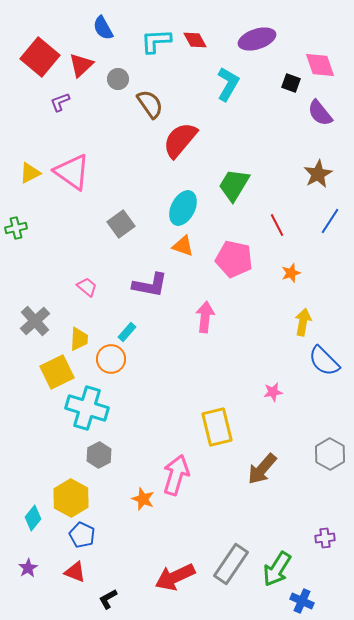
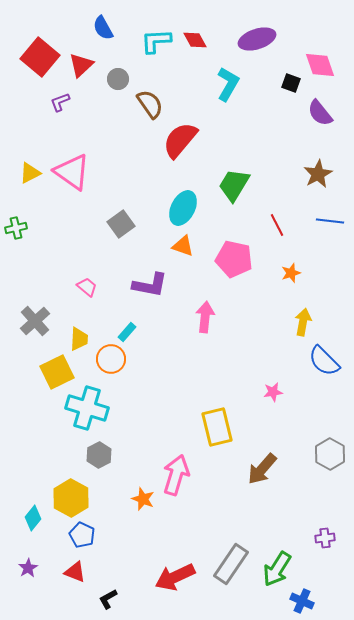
blue line at (330, 221): rotated 64 degrees clockwise
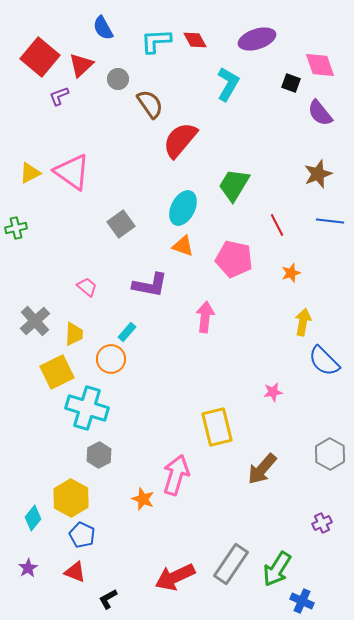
purple L-shape at (60, 102): moved 1 px left, 6 px up
brown star at (318, 174): rotated 8 degrees clockwise
yellow trapezoid at (79, 339): moved 5 px left, 5 px up
purple cross at (325, 538): moved 3 px left, 15 px up; rotated 18 degrees counterclockwise
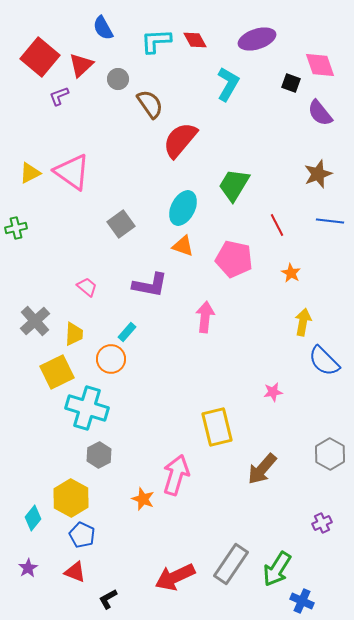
orange star at (291, 273): rotated 24 degrees counterclockwise
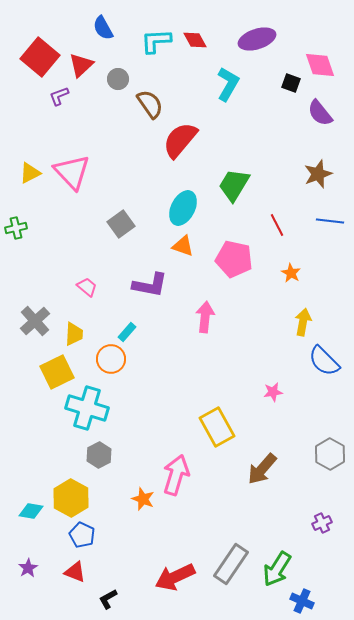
pink triangle at (72, 172): rotated 12 degrees clockwise
yellow rectangle at (217, 427): rotated 15 degrees counterclockwise
cyan diamond at (33, 518): moved 2 px left, 7 px up; rotated 60 degrees clockwise
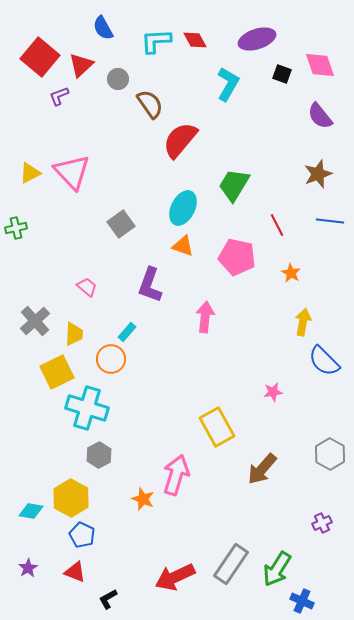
black square at (291, 83): moved 9 px left, 9 px up
purple semicircle at (320, 113): moved 3 px down
pink pentagon at (234, 259): moved 3 px right, 2 px up
purple L-shape at (150, 285): rotated 99 degrees clockwise
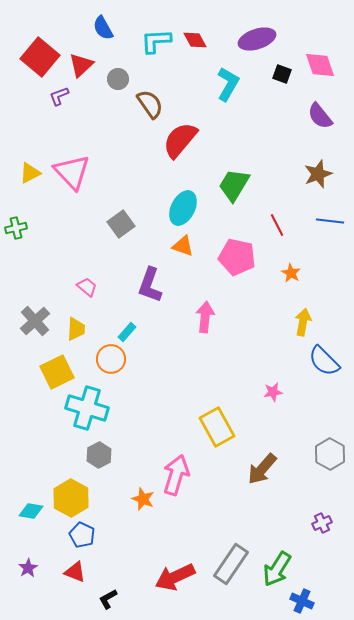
yellow trapezoid at (74, 334): moved 2 px right, 5 px up
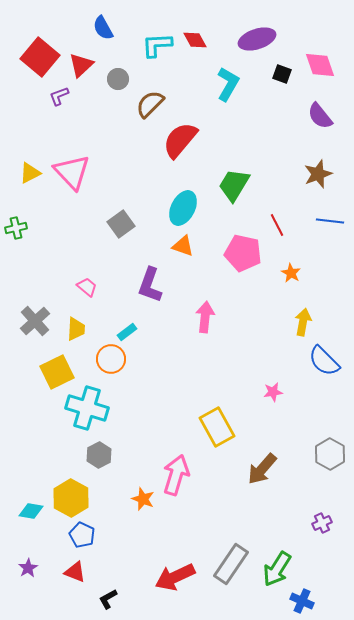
cyan L-shape at (156, 41): moved 1 px right, 4 px down
brown semicircle at (150, 104): rotated 100 degrees counterclockwise
pink pentagon at (237, 257): moved 6 px right, 4 px up
cyan rectangle at (127, 332): rotated 12 degrees clockwise
